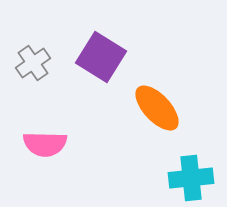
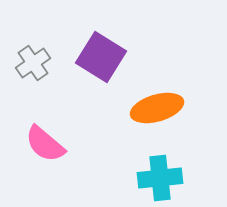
orange ellipse: rotated 63 degrees counterclockwise
pink semicircle: rotated 39 degrees clockwise
cyan cross: moved 31 px left
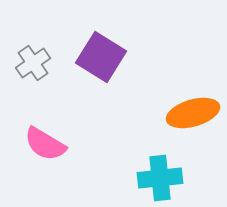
orange ellipse: moved 36 px right, 5 px down
pink semicircle: rotated 9 degrees counterclockwise
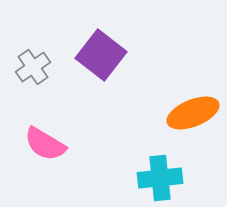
purple square: moved 2 px up; rotated 6 degrees clockwise
gray cross: moved 4 px down
orange ellipse: rotated 6 degrees counterclockwise
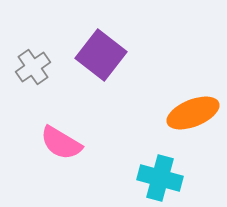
pink semicircle: moved 16 px right, 1 px up
cyan cross: rotated 21 degrees clockwise
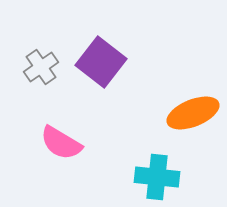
purple square: moved 7 px down
gray cross: moved 8 px right
cyan cross: moved 3 px left, 1 px up; rotated 9 degrees counterclockwise
